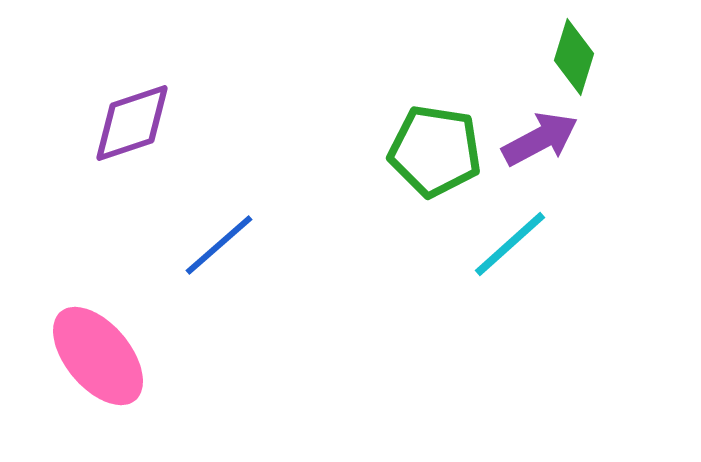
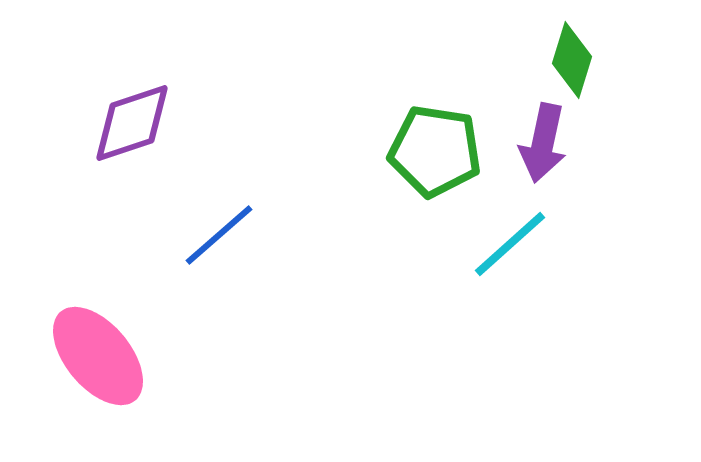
green diamond: moved 2 px left, 3 px down
purple arrow: moved 3 px right, 4 px down; rotated 130 degrees clockwise
blue line: moved 10 px up
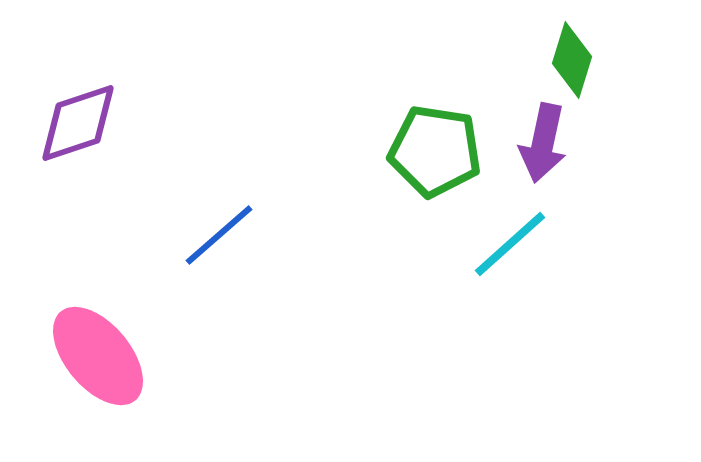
purple diamond: moved 54 px left
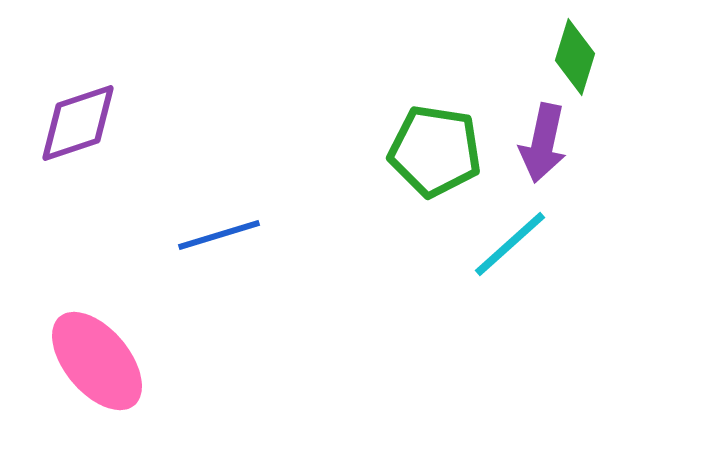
green diamond: moved 3 px right, 3 px up
blue line: rotated 24 degrees clockwise
pink ellipse: moved 1 px left, 5 px down
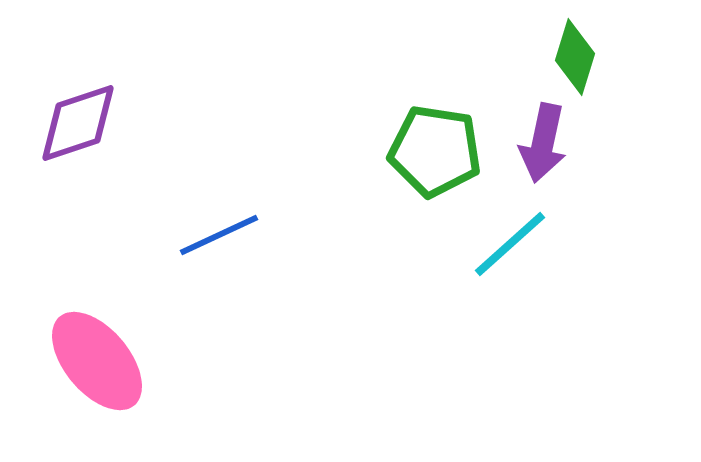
blue line: rotated 8 degrees counterclockwise
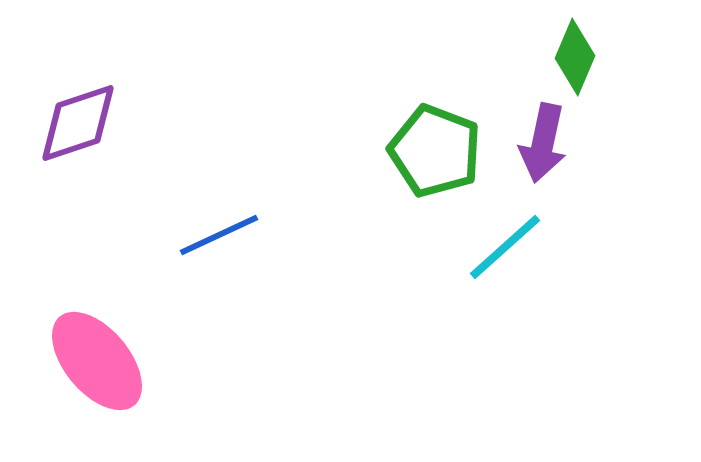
green diamond: rotated 6 degrees clockwise
green pentagon: rotated 12 degrees clockwise
cyan line: moved 5 px left, 3 px down
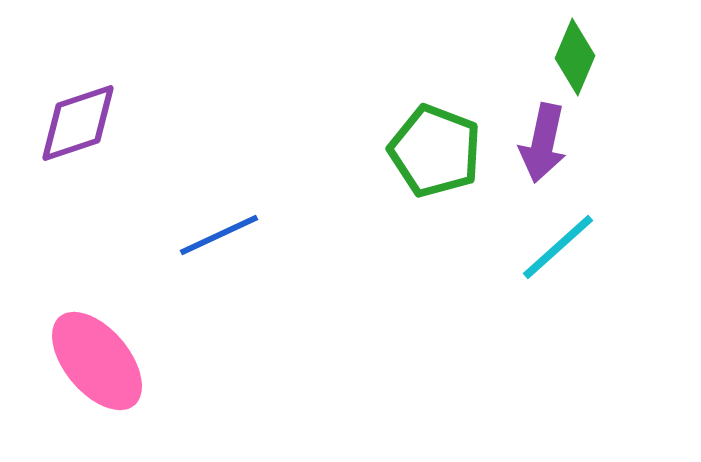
cyan line: moved 53 px right
